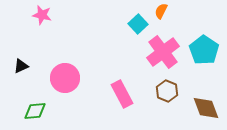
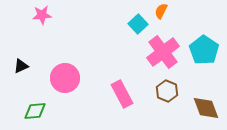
pink star: rotated 18 degrees counterclockwise
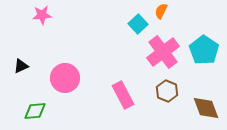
pink rectangle: moved 1 px right, 1 px down
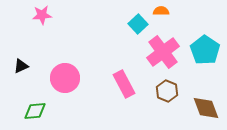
orange semicircle: rotated 63 degrees clockwise
cyan pentagon: moved 1 px right
pink rectangle: moved 1 px right, 11 px up
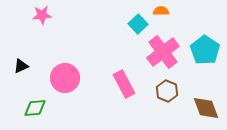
green diamond: moved 3 px up
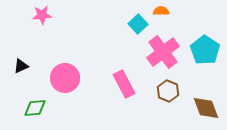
brown hexagon: moved 1 px right
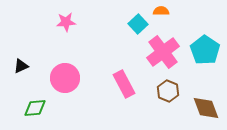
pink star: moved 24 px right, 7 px down
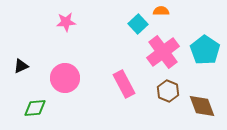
brown diamond: moved 4 px left, 2 px up
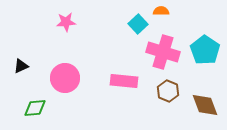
pink cross: rotated 36 degrees counterclockwise
pink rectangle: moved 3 px up; rotated 56 degrees counterclockwise
brown diamond: moved 3 px right, 1 px up
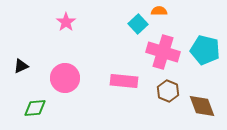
orange semicircle: moved 2 px left
pink star: rotated 30 degrees counterclockwise
cyan pentagon: rotated 20 degrees counterclockwise
brown diamond: moved 3 px left, 1 px down
